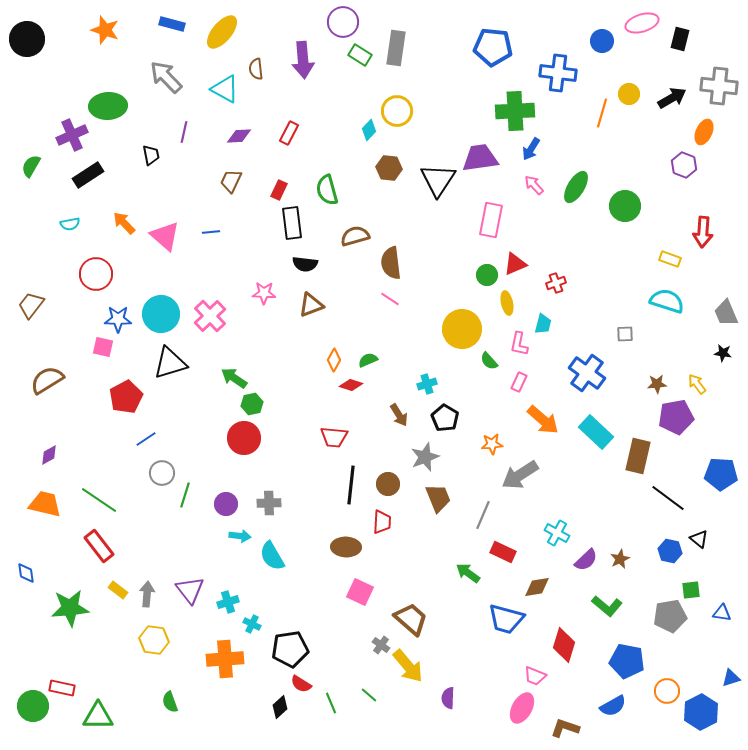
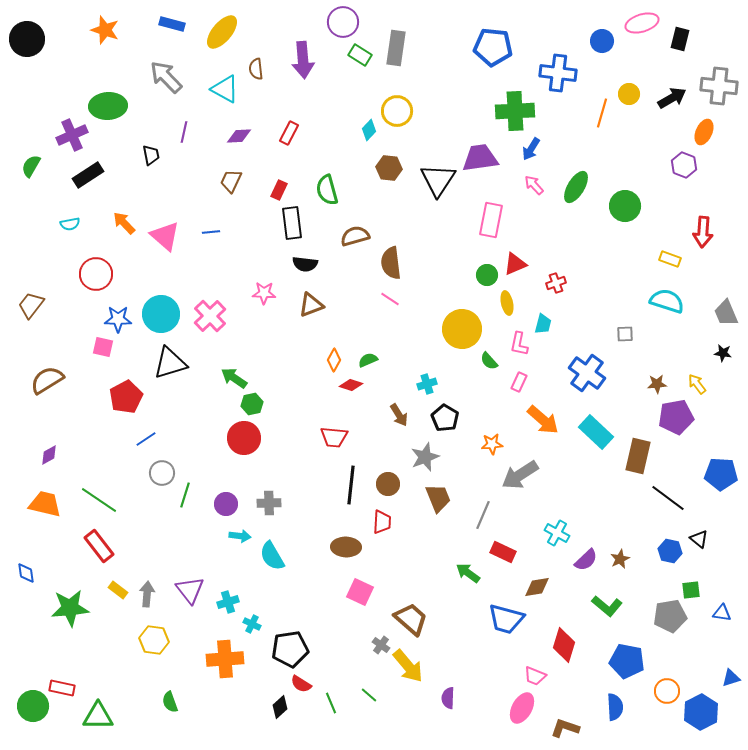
blue semicircle at (613, 706): moved 2 px right, 1 px down; rotated 64 degrees counterclockwise
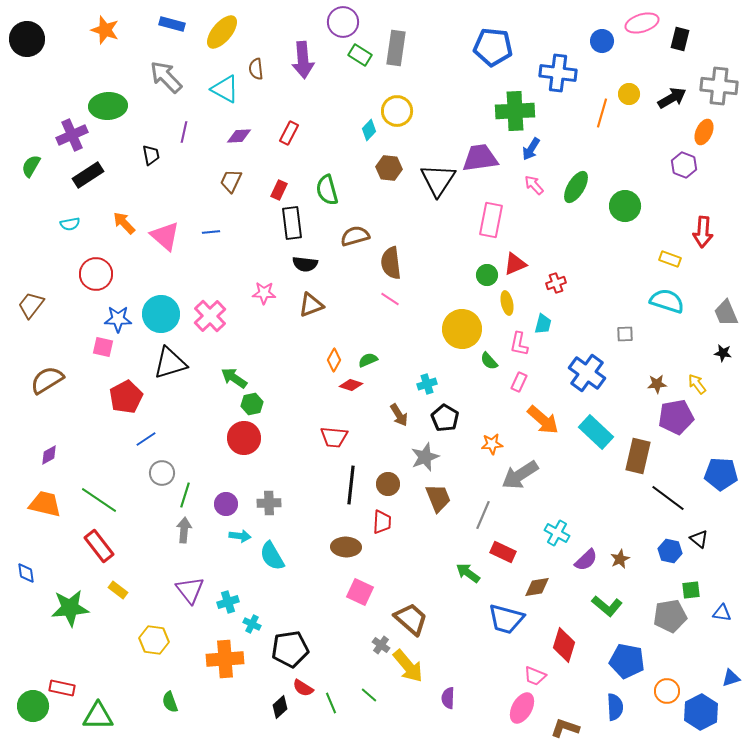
gray arrow at (147, 594): moved 37 px right, 64 px up
red semicircle at (301, 684): moved 2 px right, 4 px down
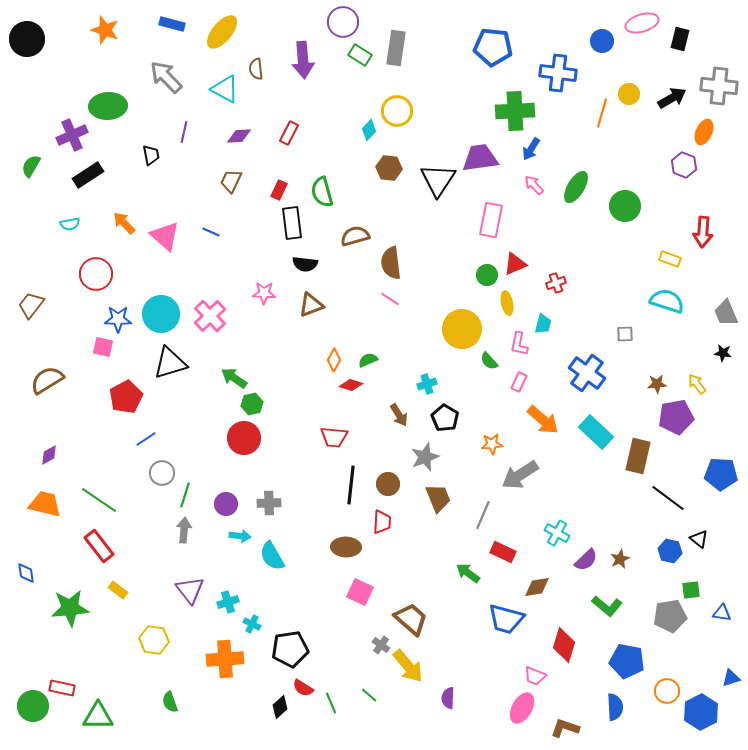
green semicircle at (327, 190): moved 5 px left, 2 px down
blue line at (211, 232): rotated 30 degrees clockwise
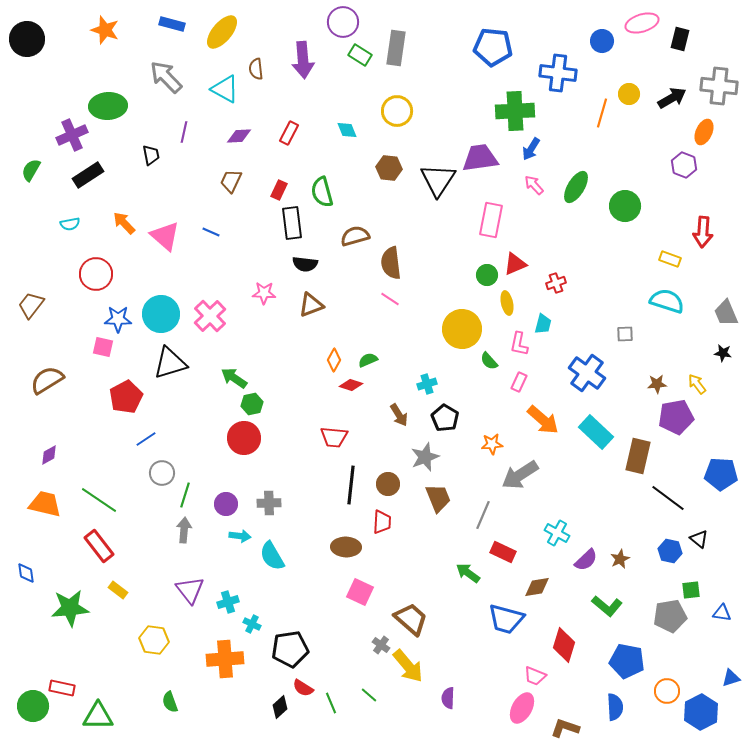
cyan diamond at (369, 130): moved 22 px left; rotated 65 degrees counterclockwise
green semicircle at (31, 166): moved 4 px down
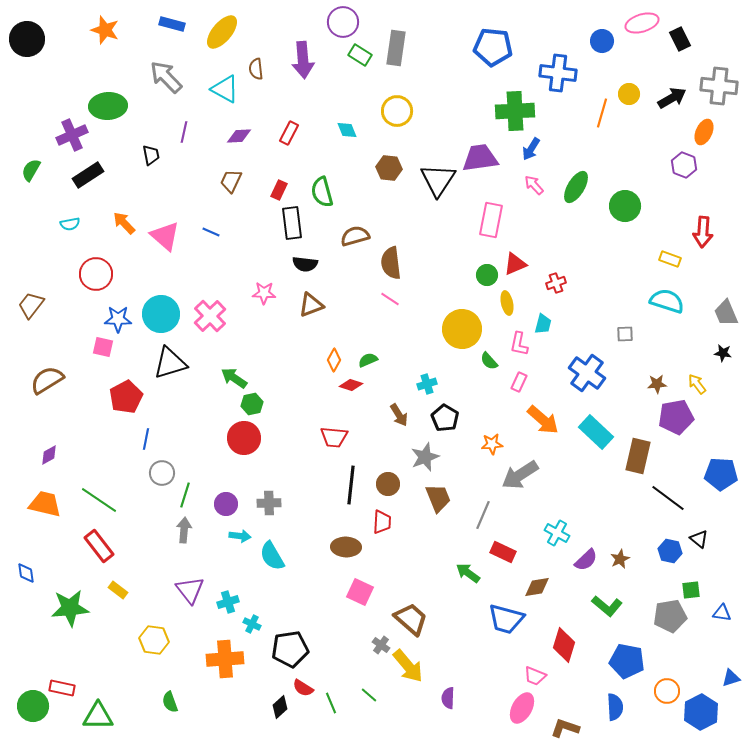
black rectangle at (680, 39): rotated 40 degrees counterclockwise
blue line at (146, 439): rotated 45 degrees counterclockwise
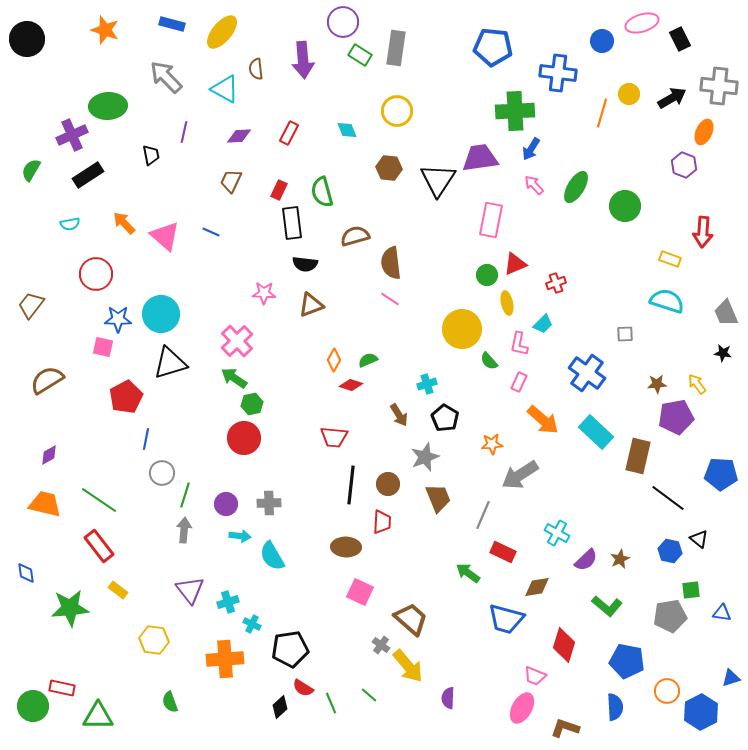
pink cross at (210, 316): moved 27 px right, 25 px down
cyan trapezoid at (543, 324): rotated 30 degrees clockwise
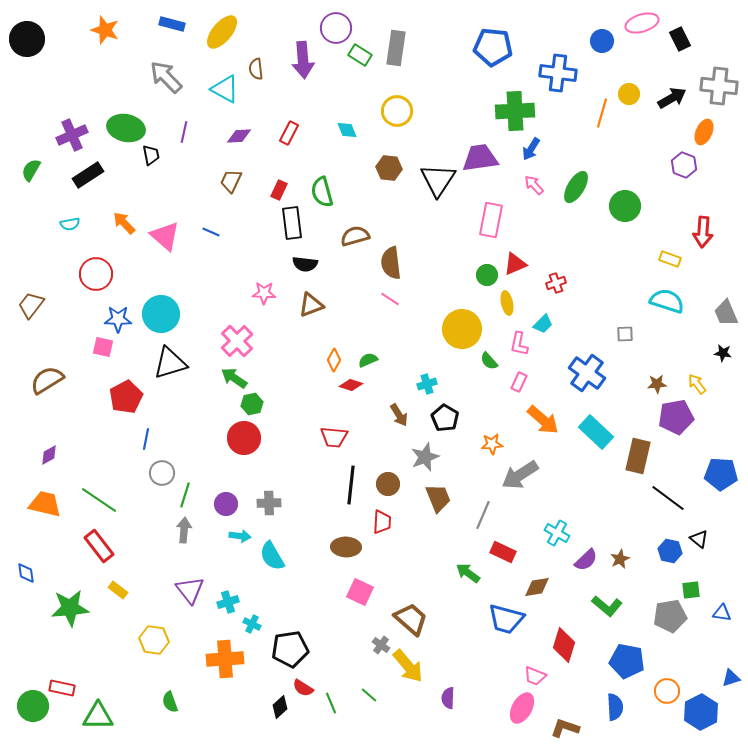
purple circle at (343, 22): moved 7 px left, 6 px down
green ellipse at (108, 106): moved 18 px right, 22 px down; rotated 15 degrees clockwise
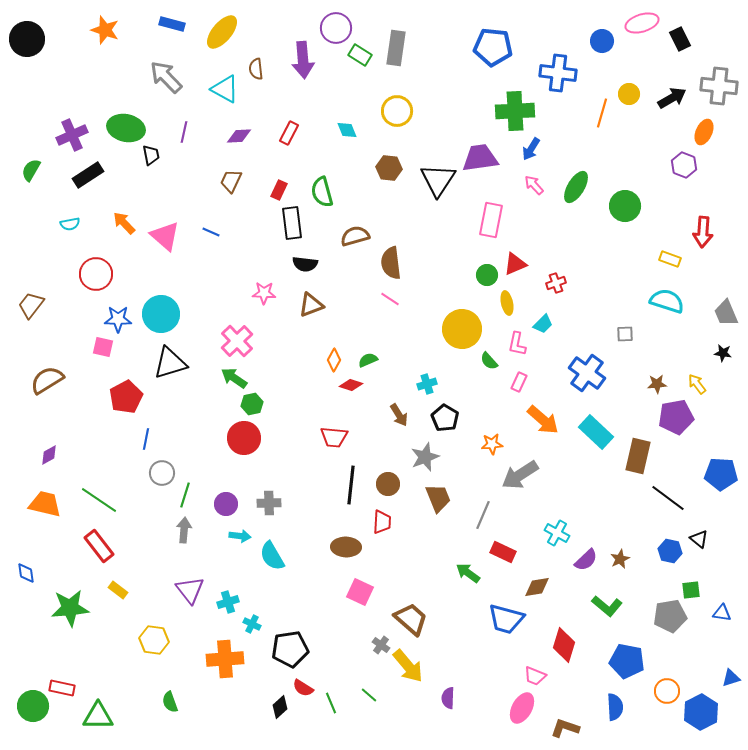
pink L-shape at (519, 344): moved 2 px left
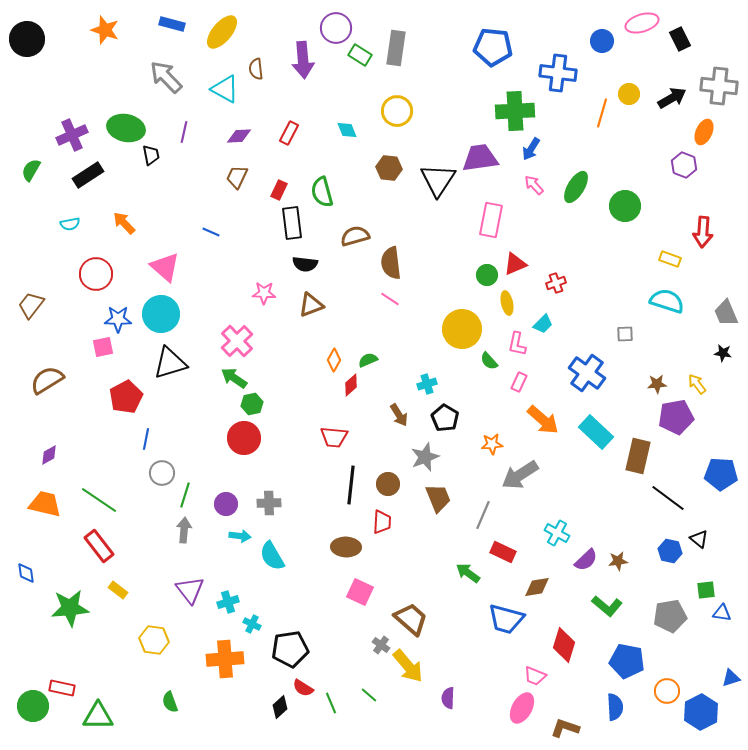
brown trapezoid at (231, 181): moved 6 px right, 4 px up
pink triangle at (165, 236): moved 31 px down
pink square at (103, 347): rotated 25 degrees counterclockwise
red diamond at (351, 385): rotated 60 degrees counterclockwise
brown star at (620, 559): moved 2 px left, 2 px down; rotated 18 degrees clockwise
green square at (691, 590): moved 15 px right
